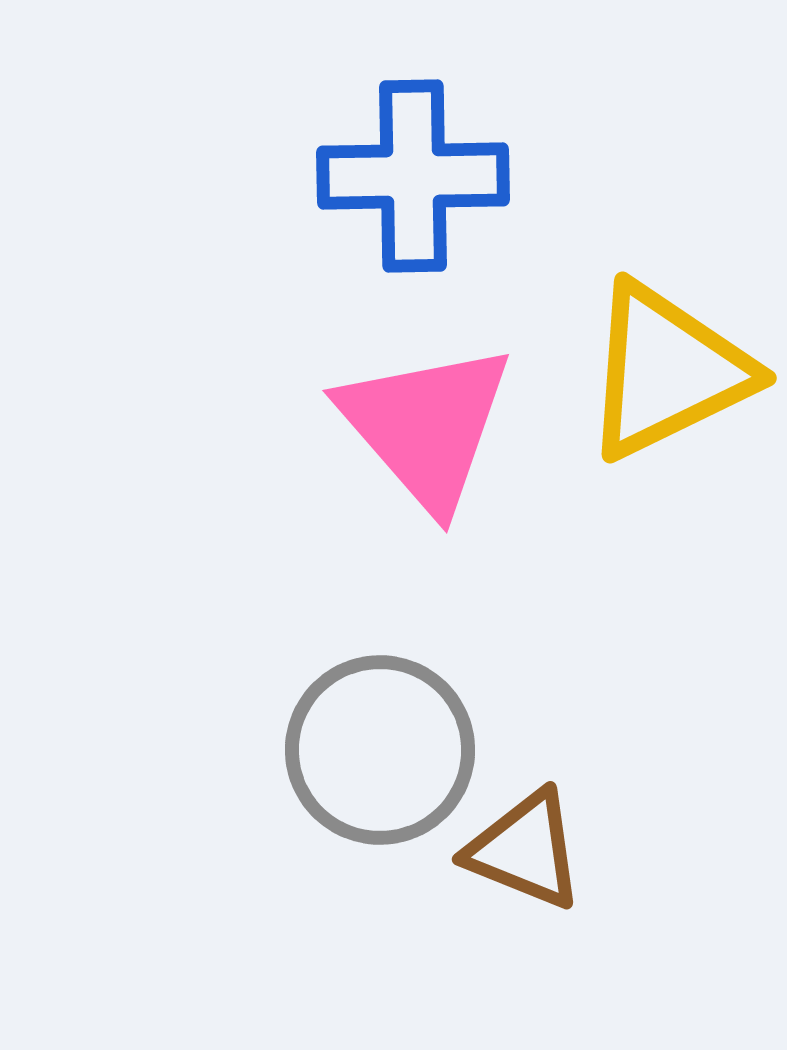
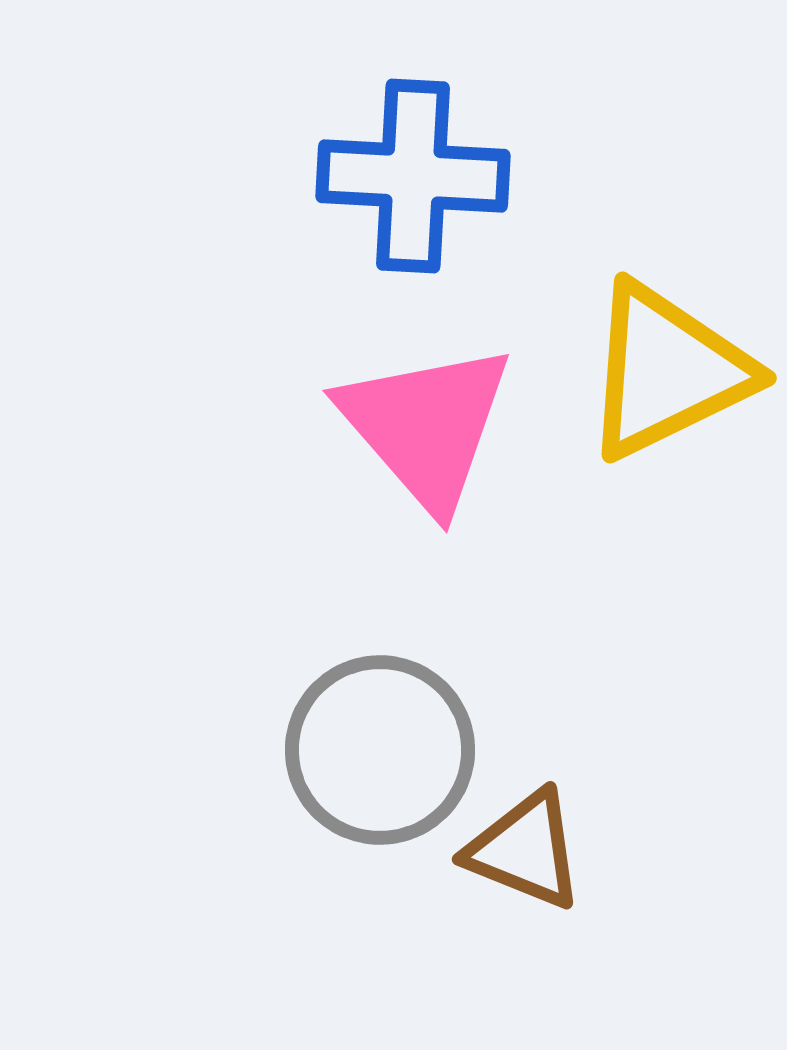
blue cross: rotated 4 degrees clockwise
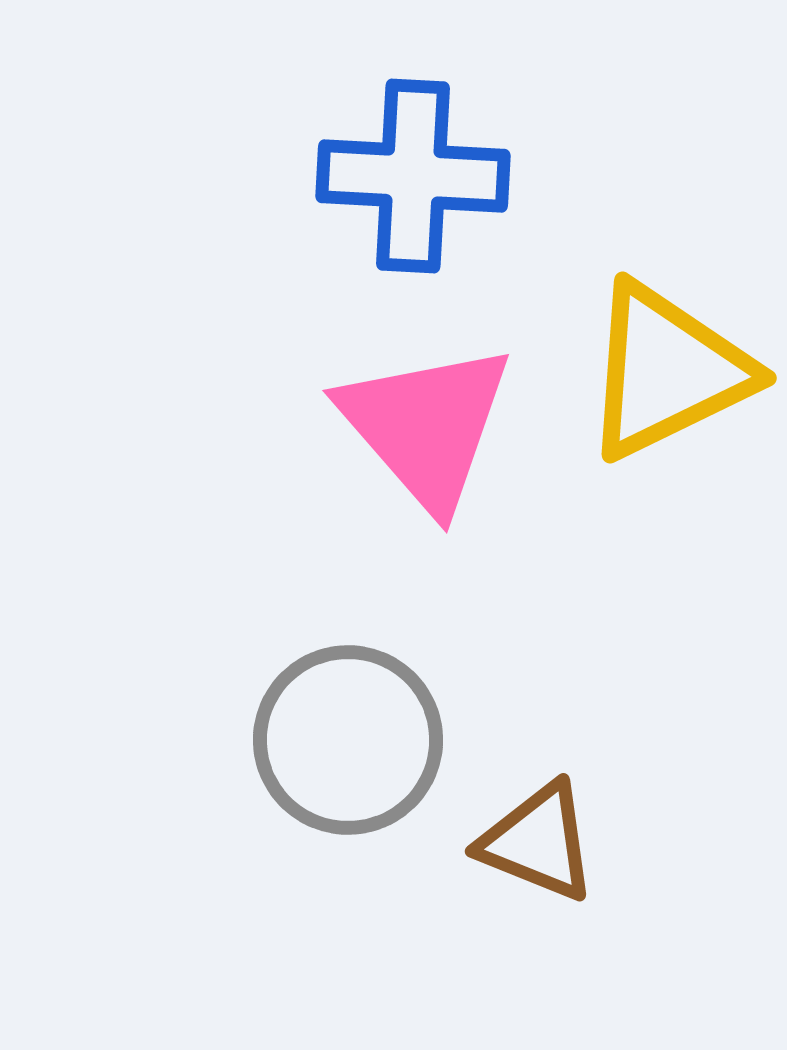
gray circle: moved 32 px left, 10 px up
brown triangle: moved 13 px right, 8 px up
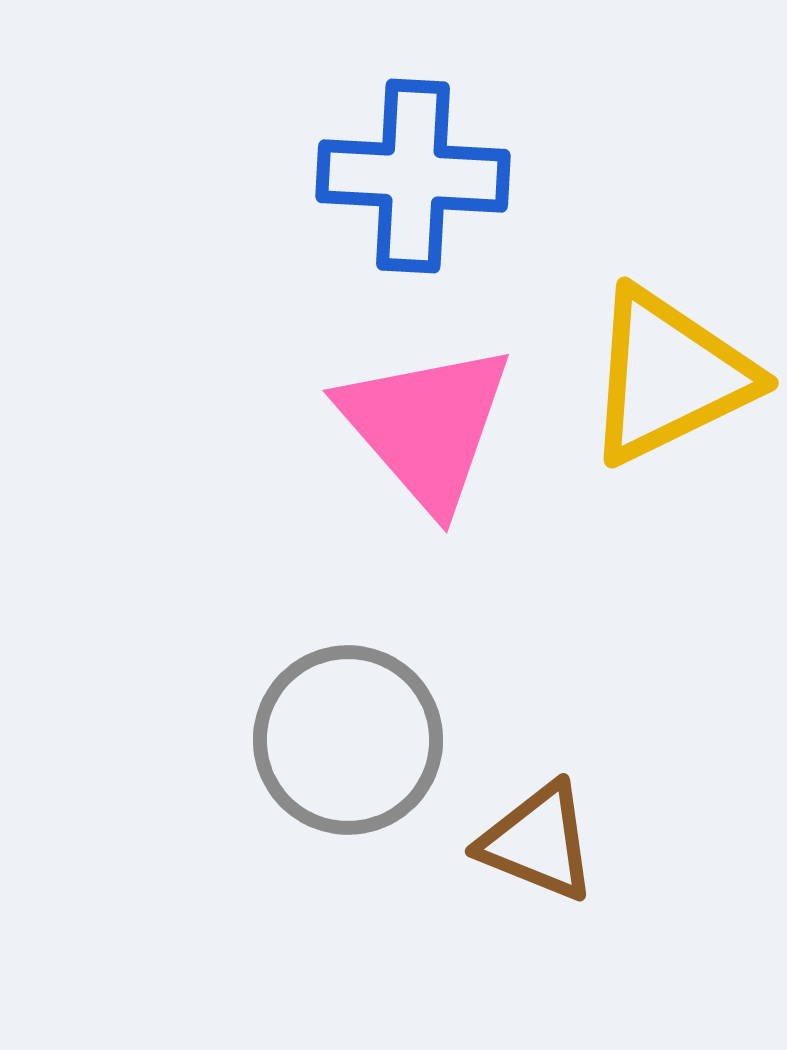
yellow triangle: moved 2 px right, 5 px down
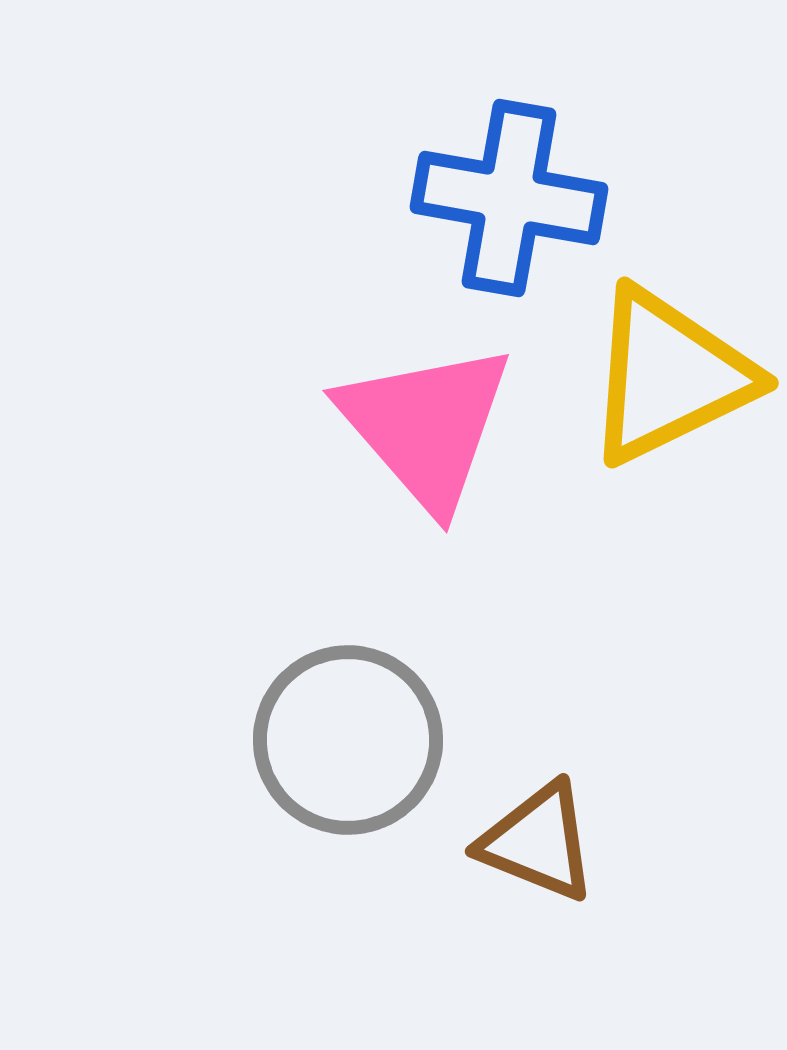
blue cross: moved 96 px right, 22 px down; rotated 7 degrees clockwise
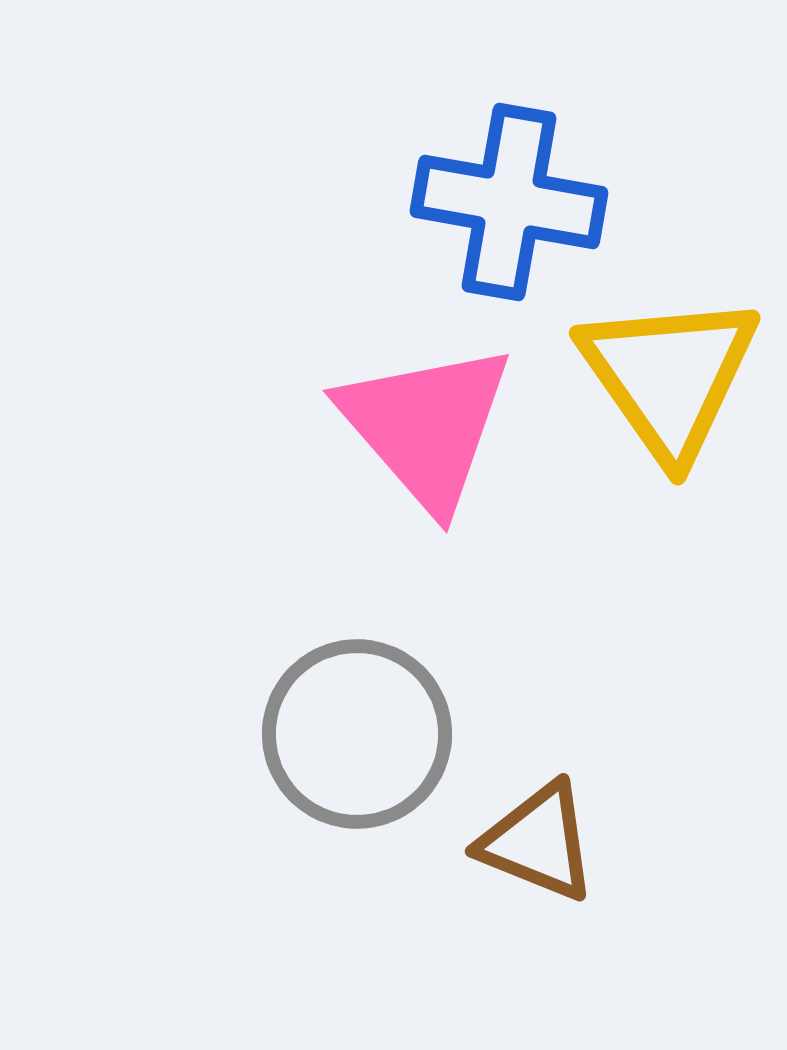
blue cross: moved 4 px down
yellow triangle: rotated 39 degrees counterclockwise
gray circle: moved 9 px right, 6 px up
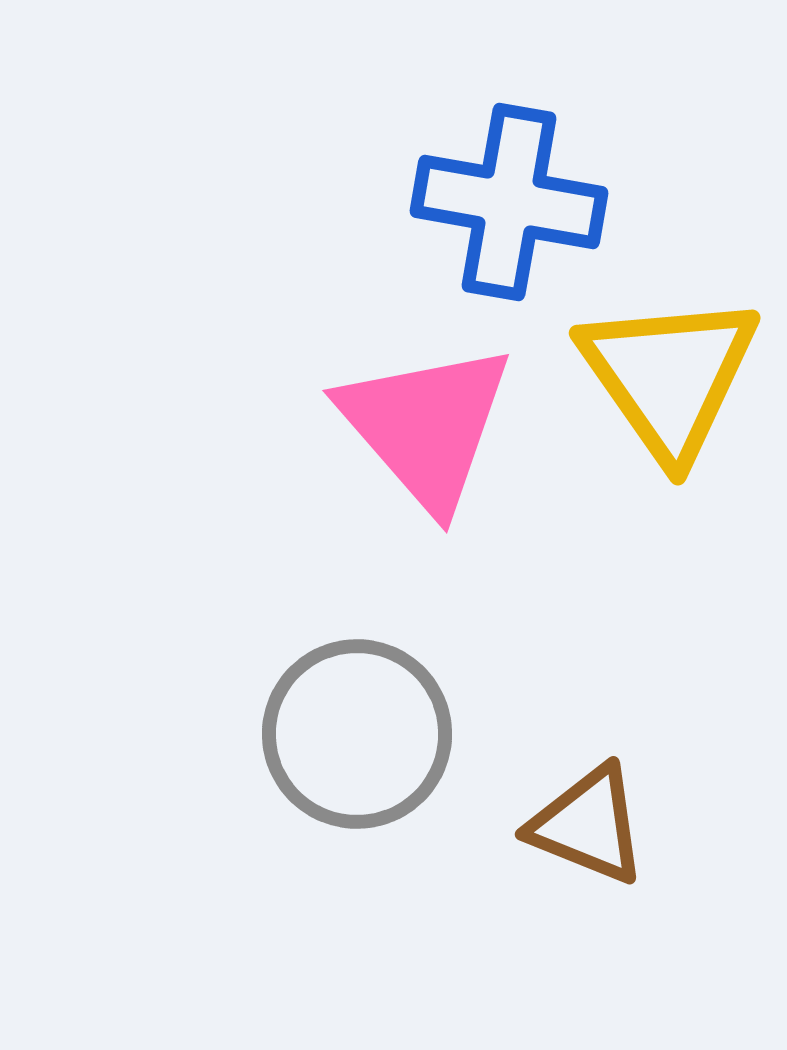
brown triangle: moved 50 px right, 17 px up
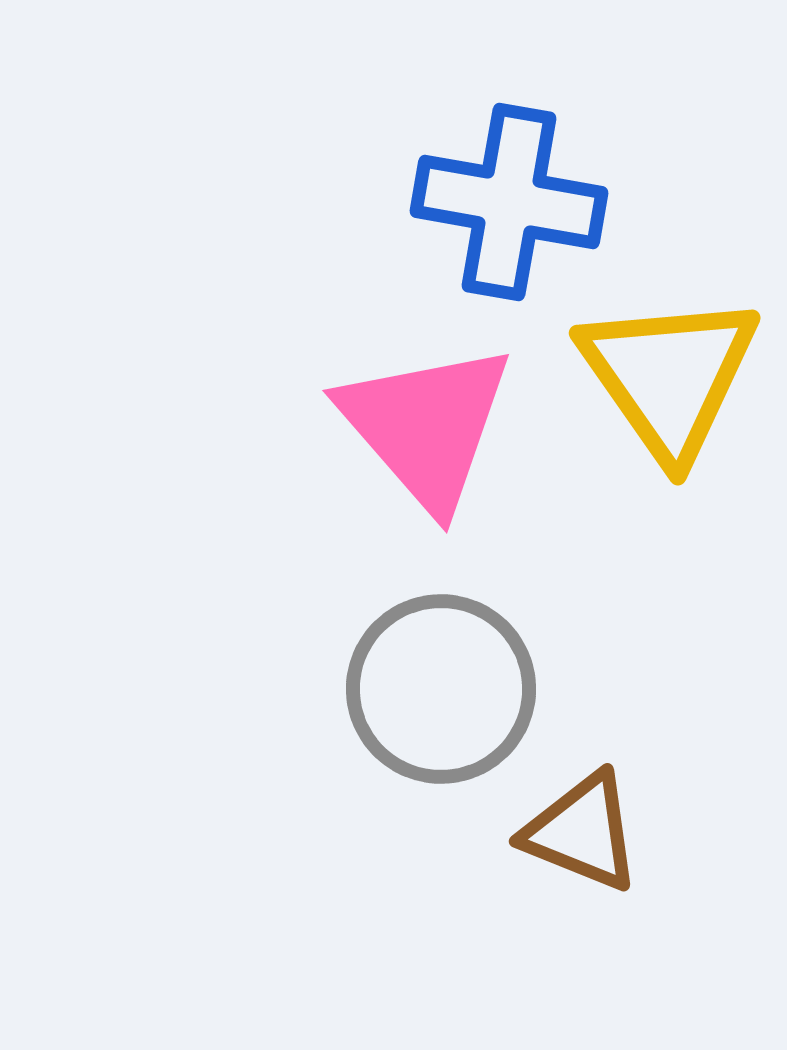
gray circle: moved 84 px right, 45 px up
brown triangle: moved 6 px left, 7 px down
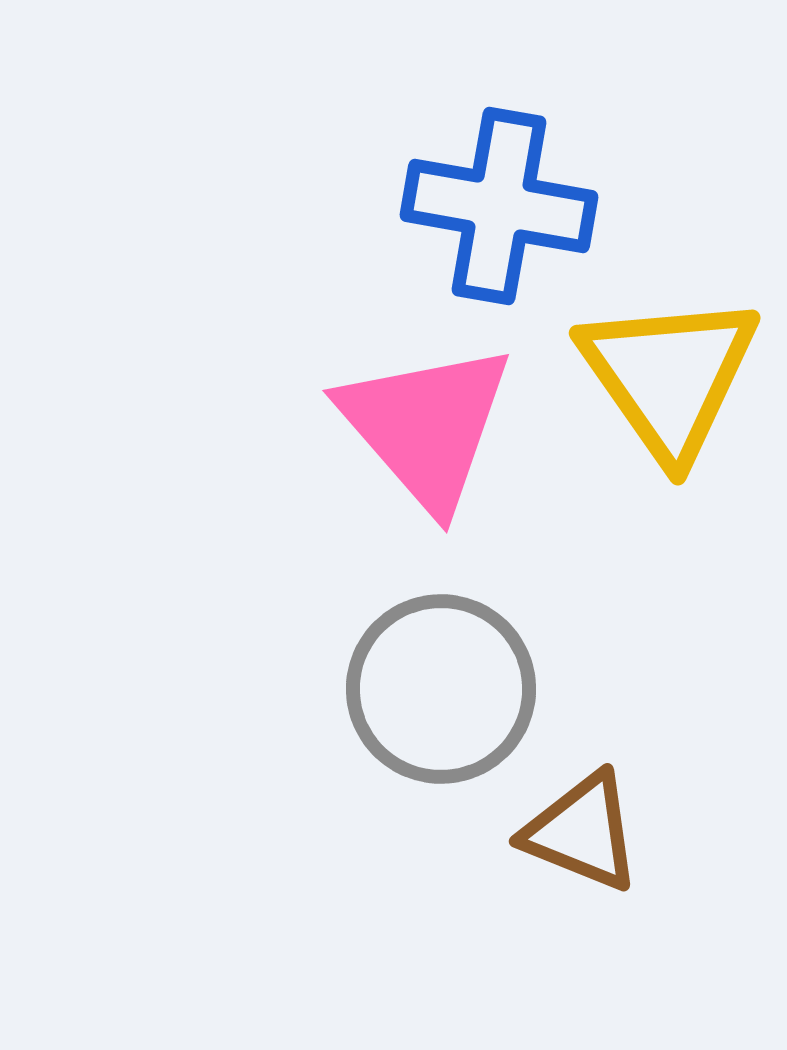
blue cross: moved 10 px left, 4 px down
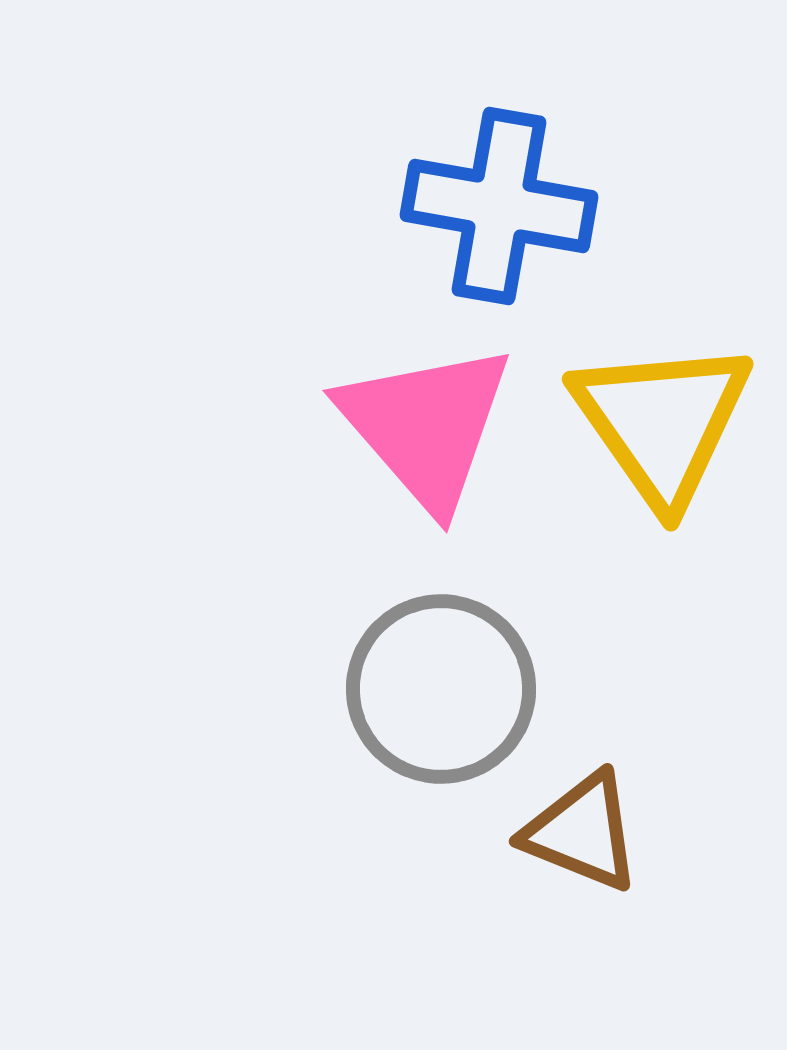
yellow triangle: moved 7 px left, 46 px down
